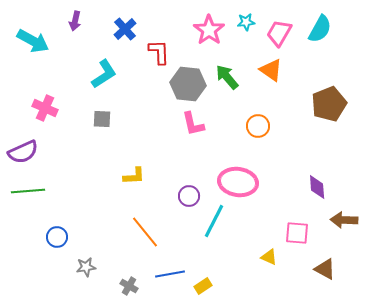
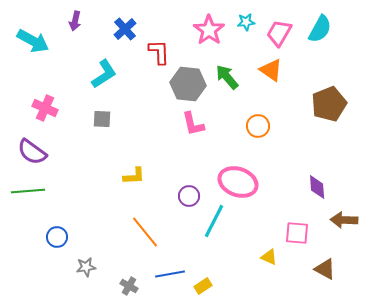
purple semicircle: moved 9 px right; rotated 60 degrees clockwise
pink ellipse: rotated 12 degrees clockwise
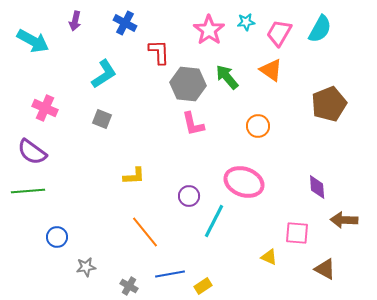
blue cross: moved 6 px up; rotated 20 degrees counterclockwise
gray square: rotated 18 degrees clockwise
pink ellipse: moved 6 px right
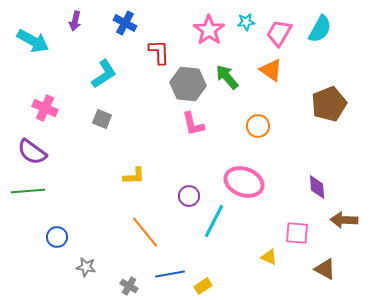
gray star: rotated 18 degrees clockwise
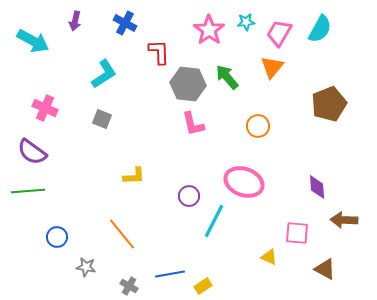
orange triangle: moved 1 px right, 3 px up; rotated 35 degrees clockwise
orange line: moved 23 px left, 2 px down
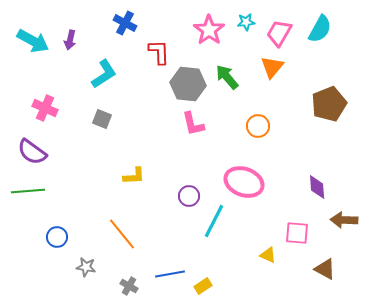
purple arrow: moved 5 px left, 19 px down
yellow triangle: moved 1 px left, 2 px up
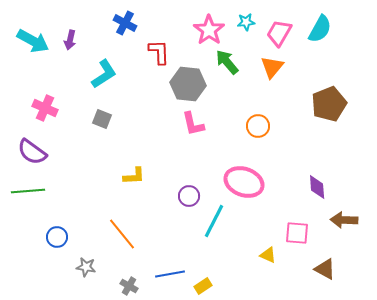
green arrow: moved 15 px up
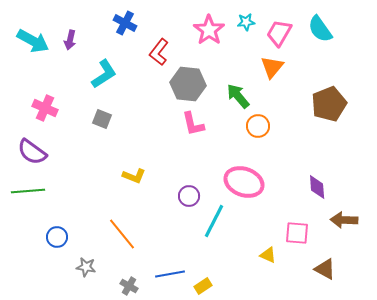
cyan semicircle: rotated 116 degrees clockwise
red L-shape: rotated 140 degrees counterclockwise
green arrow: moved 11 px right, 34 px down
yellow L-shape: rotated 25 degrees clockwise
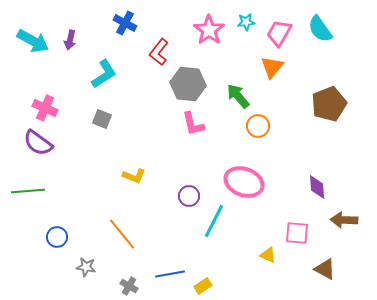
purple semicircle: moved 6 px right, 9 px up
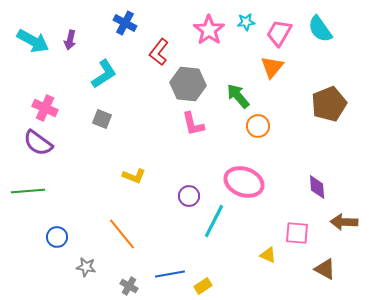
brown arrow: moved 2 px down
